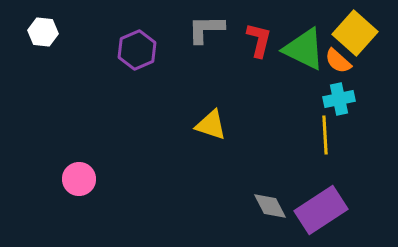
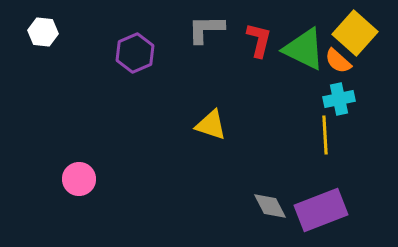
purple hexagon: moved 2 px left, 3 px down
purple rectangle: rotated 12 degrees clockwise
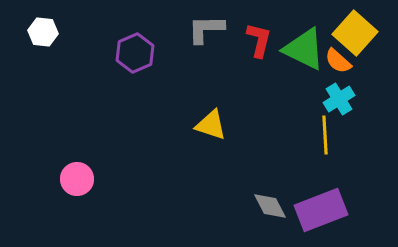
cyan cross: rotated 20 degrees counterclockwise
pink circle: moved 2 px left
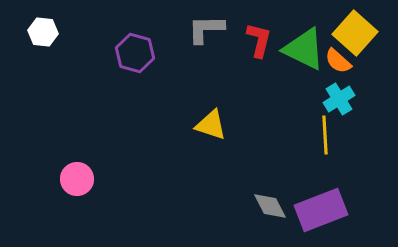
purple hexagon: rotated 21 degrees counterclockwise
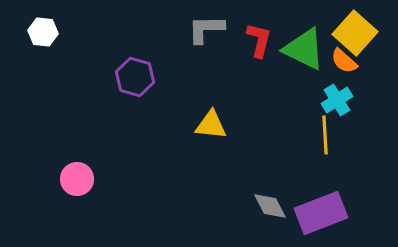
purple hexagon: moved 24 px down
orange semicircle: moved 6 px right
cyan cross: moved 2 px left, 1 px down
yellow triangle: rotated 12 degrees counterclockwise
purple rectangle: moved 3 px down
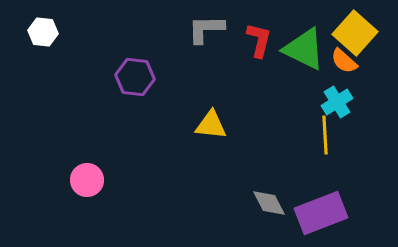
purple hexagon: rotated 9 degrees counterclockwise
cyan cross: moved 2 px down
pink circle: moved 10 px right, 1 px down
gray diamond: moved 1 px left, 3 px up
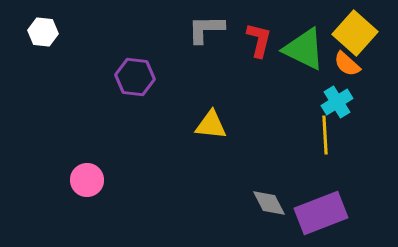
orange semicircle: moved 3 px right, 3 px down
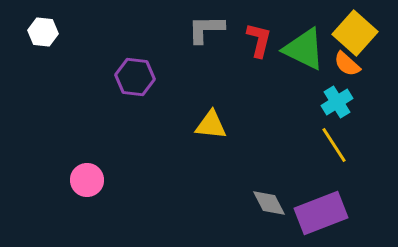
yellow line: moved 9 px right, 10 px down; rotated 30 degrees counterclockwise
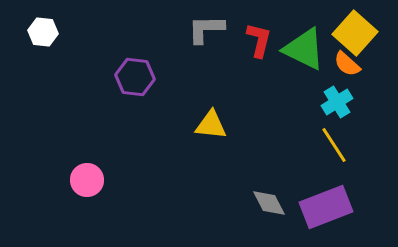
purple rectangle: moved 5 px right, 6 px up
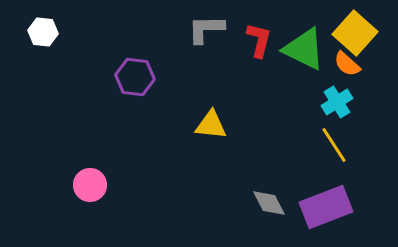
pink circle: moved 3 px right, 5 px down
